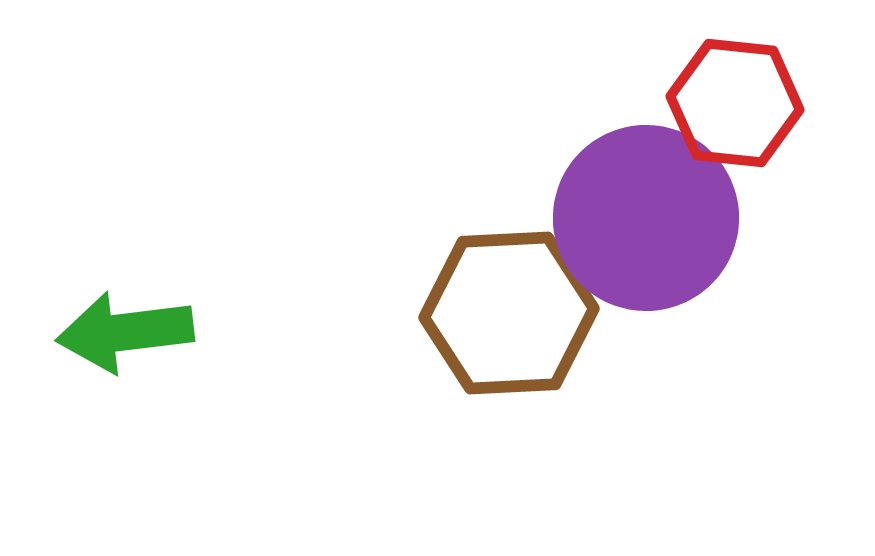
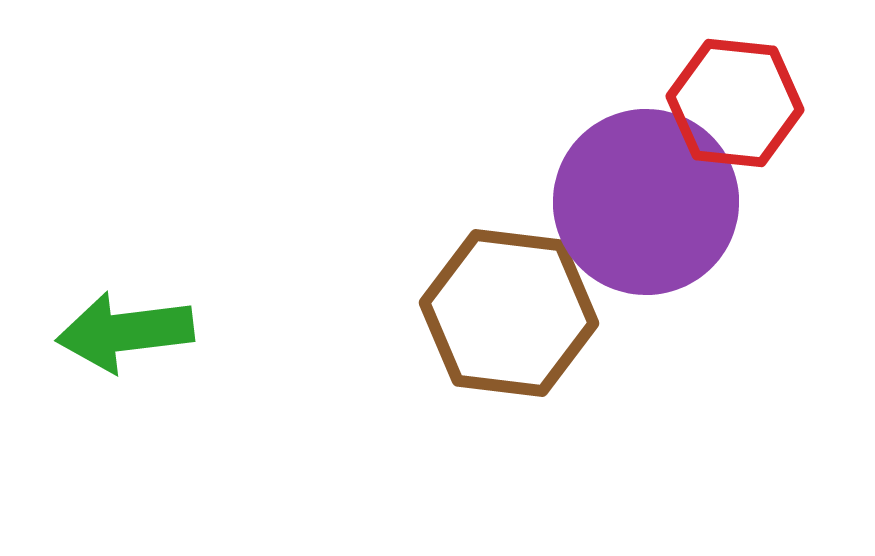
purple circle: moved 16 px up
brown hexagon: rotated 10 degrees clockwise
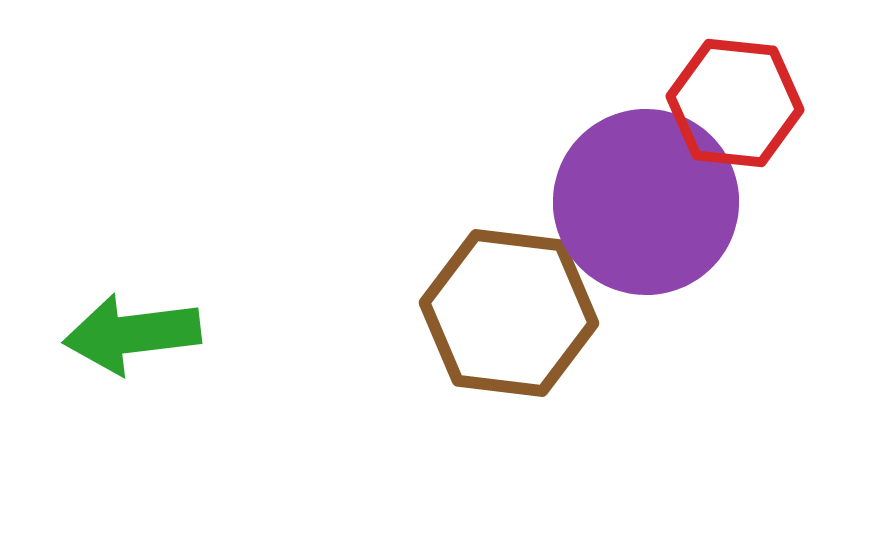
green arrow: moved 7 px right, 2 px down
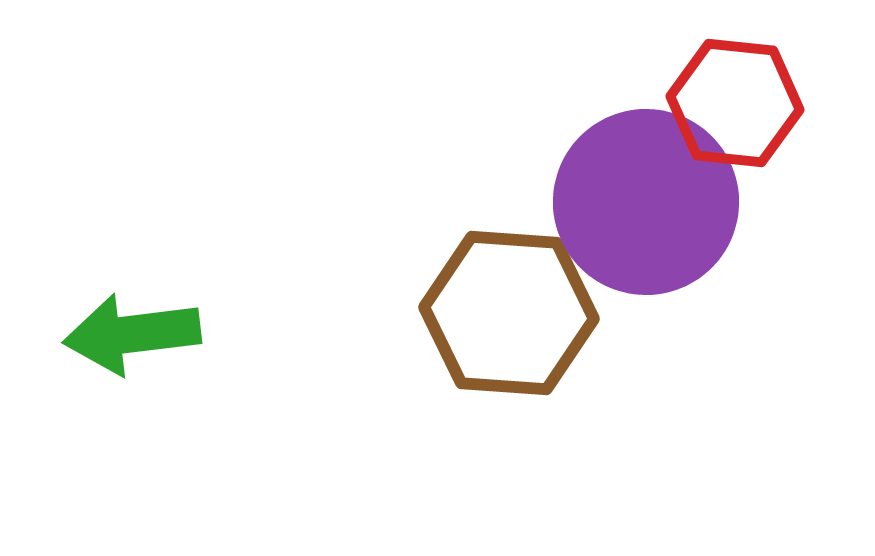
brown hexagon: rotated 3 degrees counterclockwise
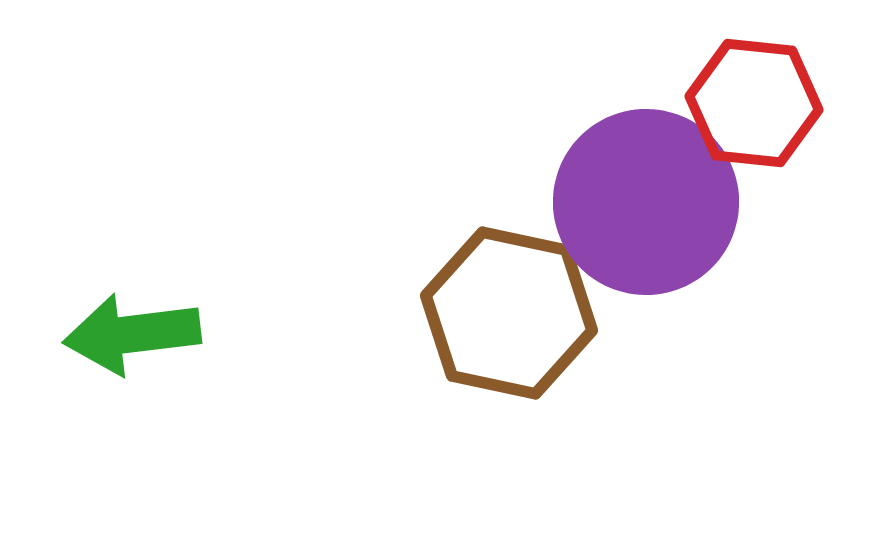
red hexagon: moved 19 px right
brown hexagon: rotated 8 degrees clockwise
